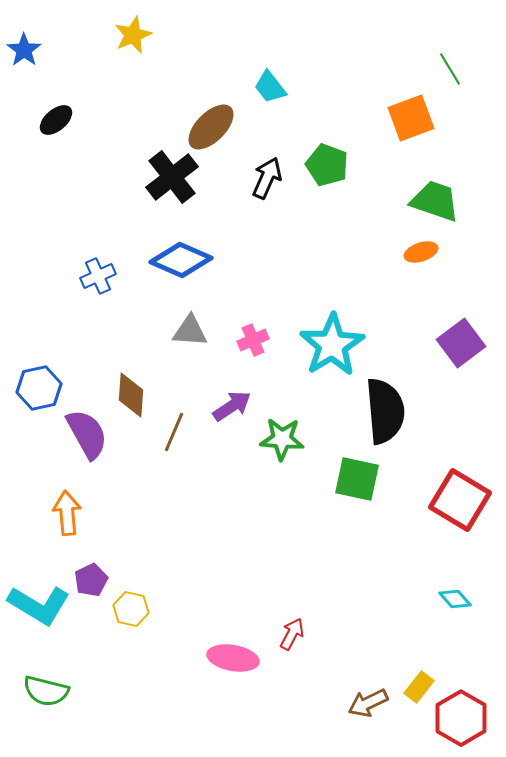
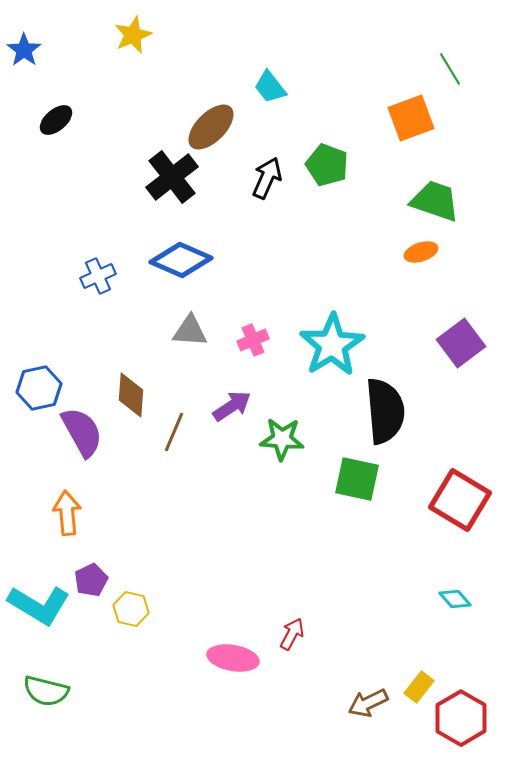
purple semicircle: moved 5 px left, 2 px up
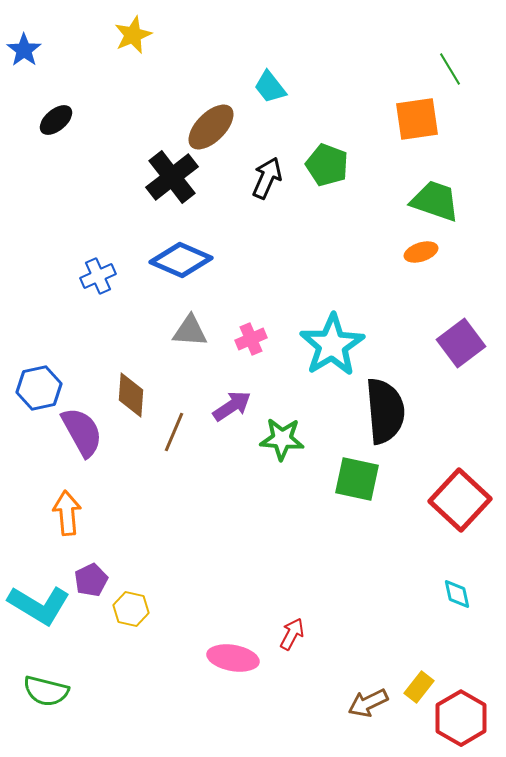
orange square: moved 6 px right, 1 px down; rotated 12 degrees clockwise
pink cross: moved 2 px left, 1 px up
red square: rotated 12 degrees clockwise
cyan diamond: moved 2 px right, 5 px up; rotated 28 degrees clockwise
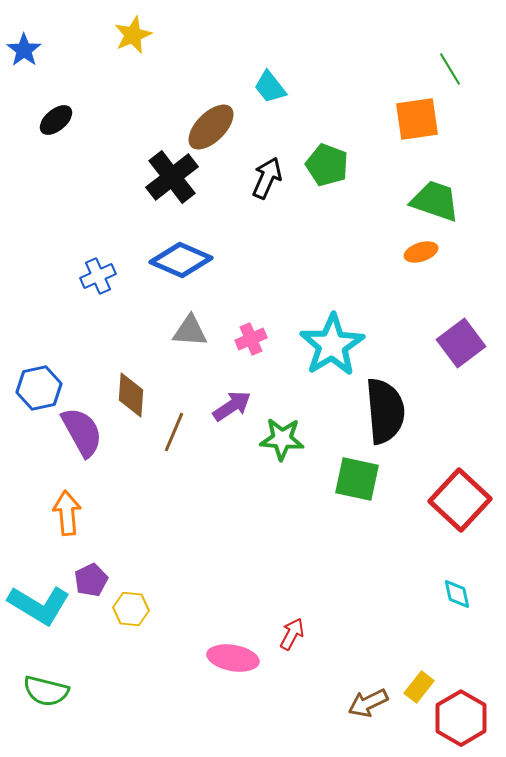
yellow hexagon: rotated 8 degrees counterclockwise
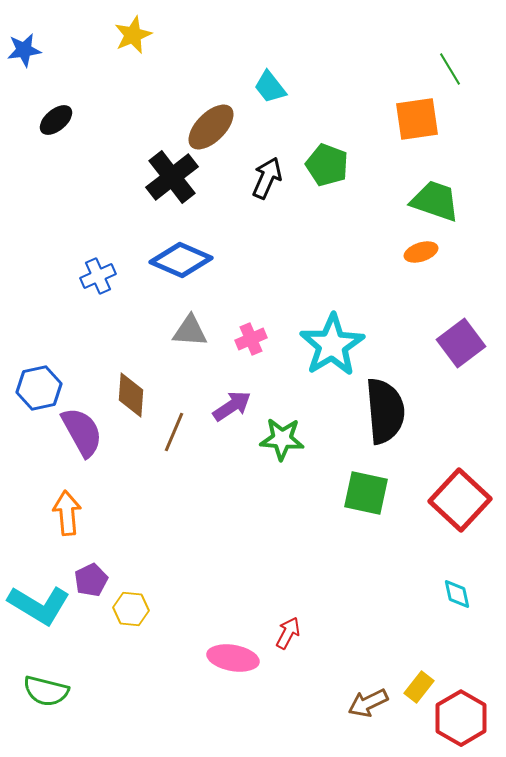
blue star: rotated 28 degrees clockwise
green square: moved 9 px right, 14 px down
red arrow: moved 4 px left, 1 px up
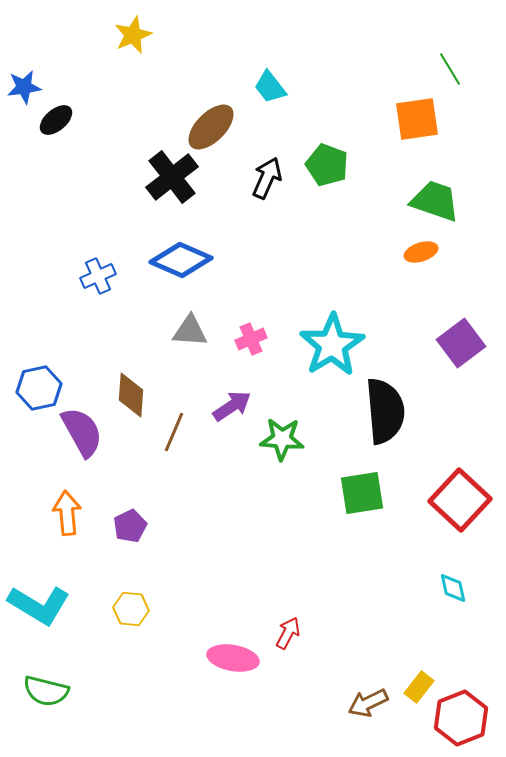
blue star: moved 37 px down
green square: moved 4 px left; rotated 21 degrees counterclockwise
purple pentagon: moved 39 px right, 54 px up
cyan diamond: moved 4 px left, 6 px up
red hexagon: rotated 8 degrees clockwise
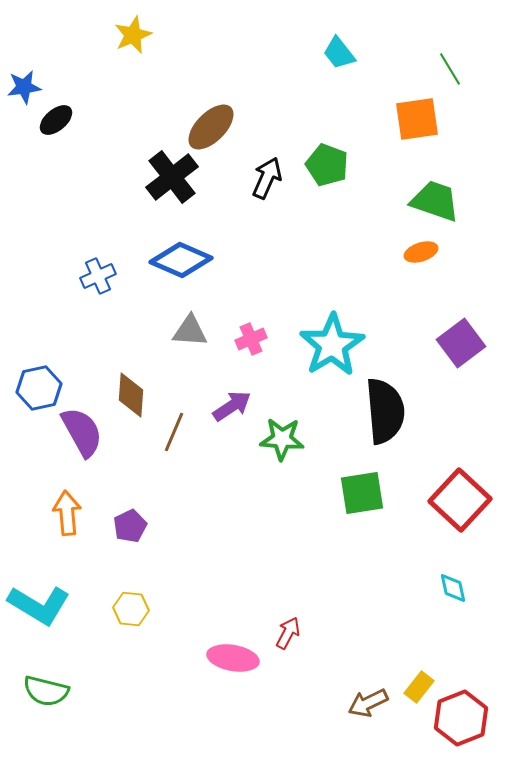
cyan trapezoid: moved 69 px right, 34 px up
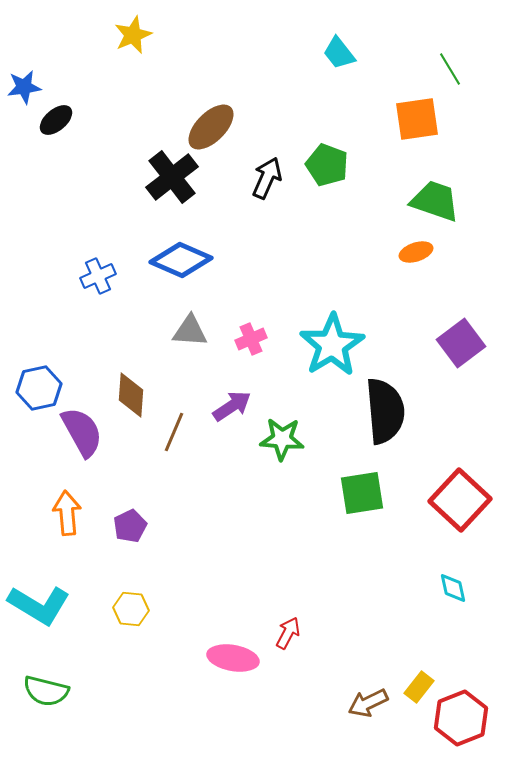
orange ellipse: moved 5 px left
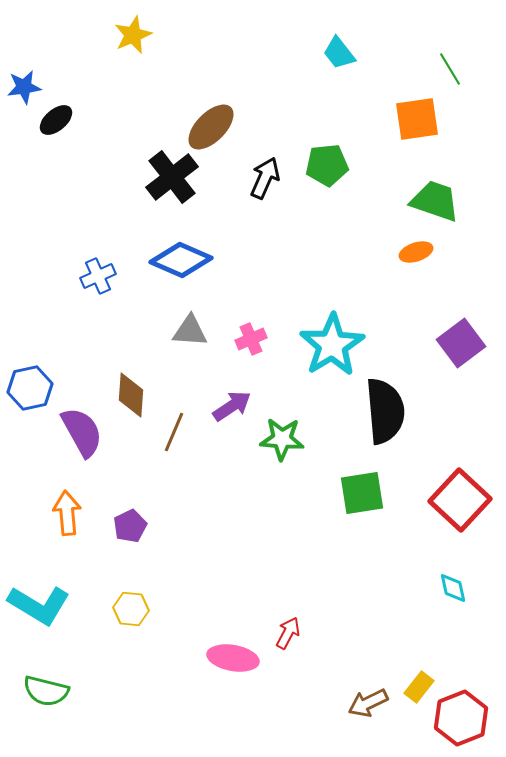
green pentagon: rotated 27 degrees counterclockwise
black arrow: moved 2 px left
blue hexagon: moved 9 px left
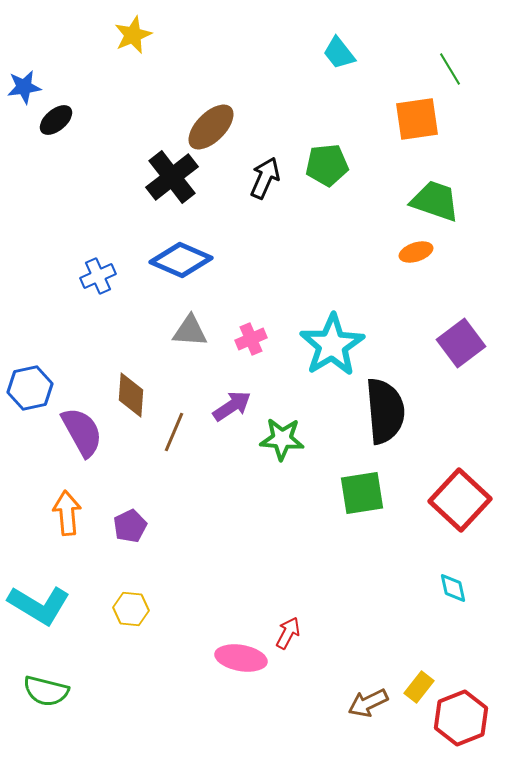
pink ellipse: moved 8 px right
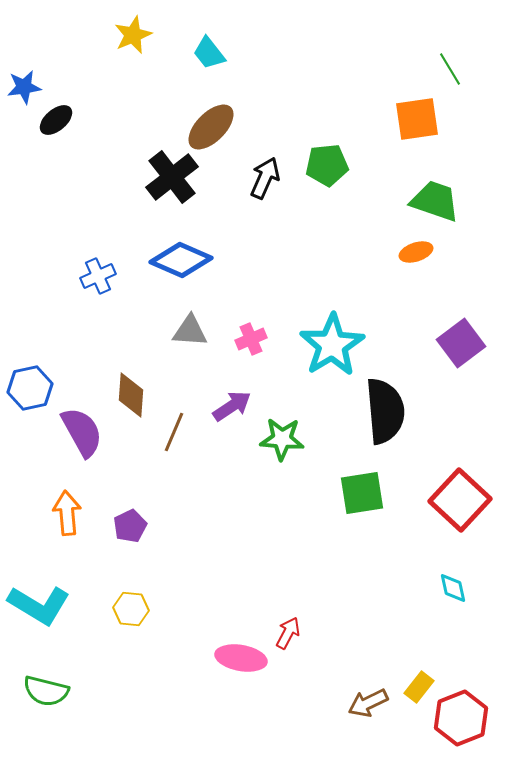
cyan trapezoid: moved 130 px left
